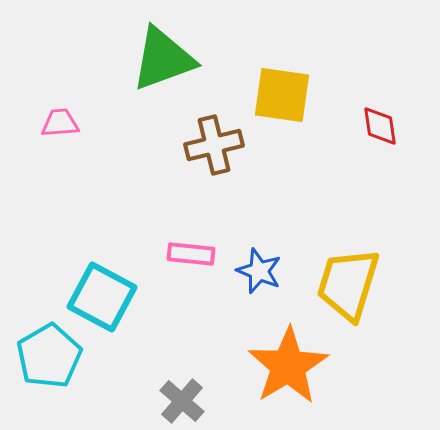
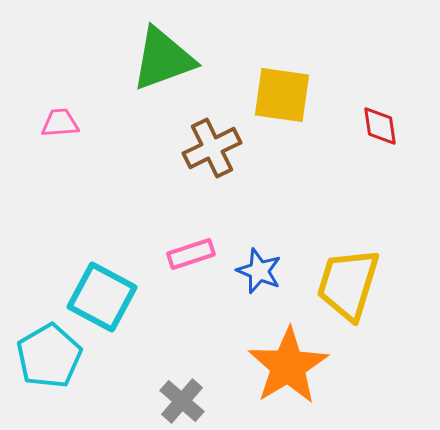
brown cross: moved 2 px left, 3 px down; rotated 12 degrees counterclockwise
pink rectangle: rotated 24 degrees counterclockwise
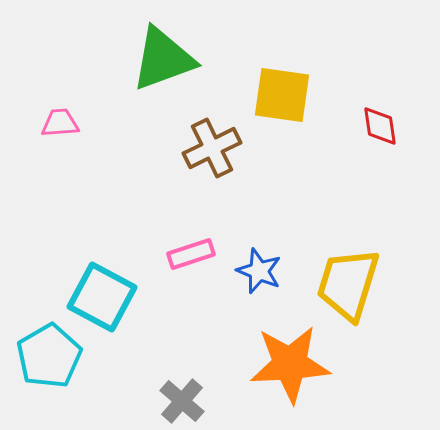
orange star: moved 2 px right, 2 px up; rotated 28 degrees clockwise
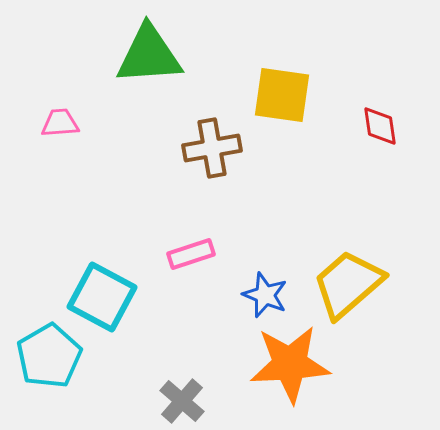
green triangle: moved 14 px left, 4 px up; rotated 16 degrees clockwise
brown cross: rotated 16 degrees clockwise
blue star: moved 6 px right, 24 px down
yellow trapezoid: rotated 32 degrees clockwise
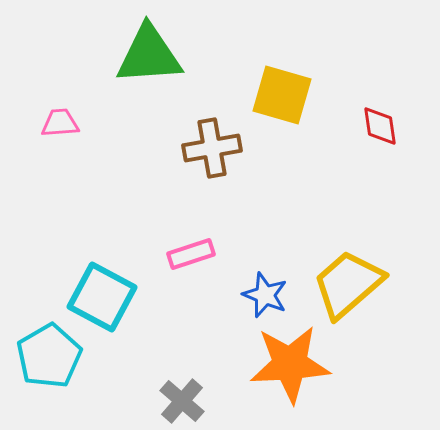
yellow square: rotated 8 degrees clockwise
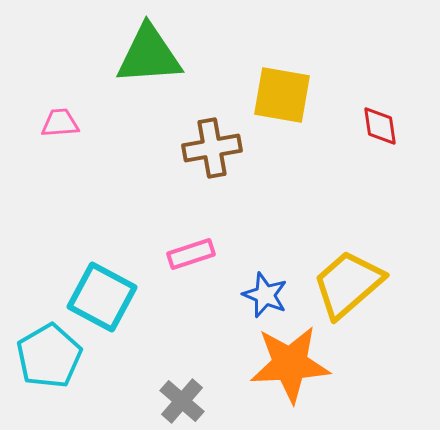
yellow square: rotated 6 degrees counterclockwise
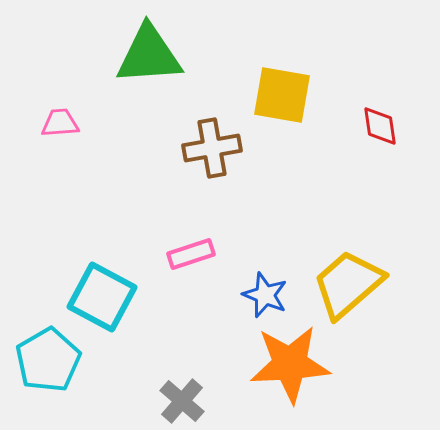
cyan pentagon: moved 1 px left, 4 px down
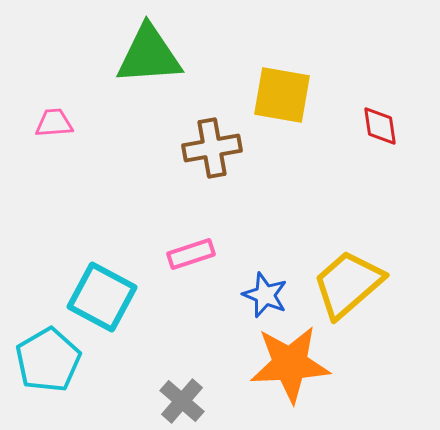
pink trapezoid: moved 6 px left
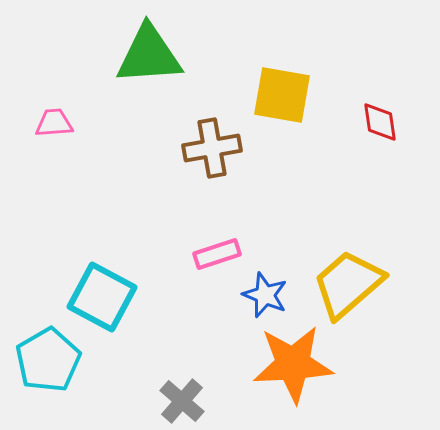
red diamond: moved 4 px up
pink rectangle: moved 26 px right
orange star: moved 3 px right
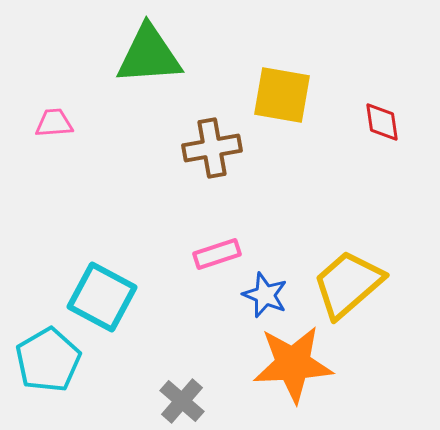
red diamond: moved 2 px right
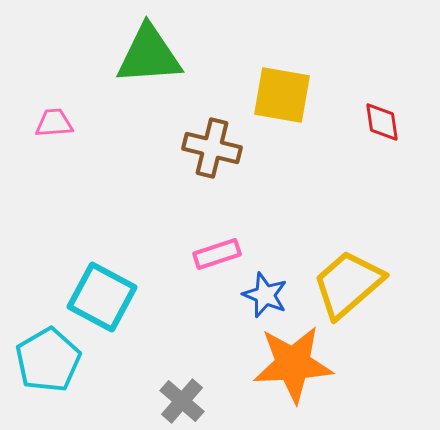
brown cross: rotated 24 degrees clockwise
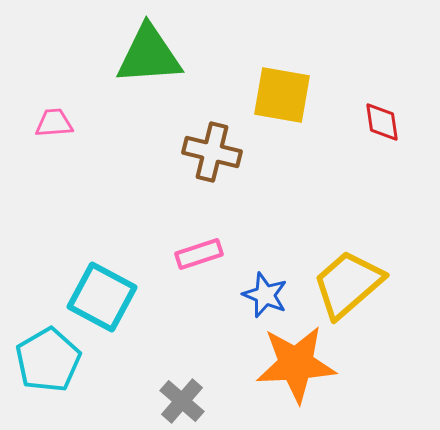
brown cross: moved 4 px down
pink rectangle: moved 18 px left
orange star: moved 3 px right
